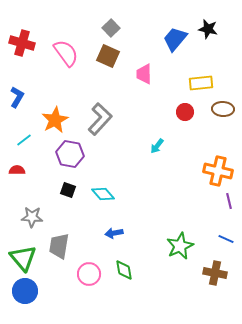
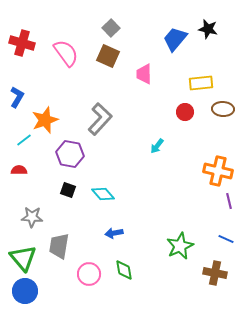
orange star: moved 10 px left; rotated 8 degrees clockwise
red semicircle: moved 2 px right
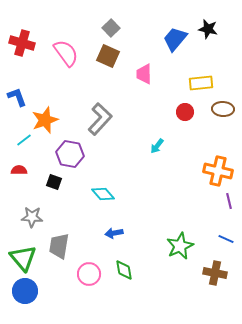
blue L-shape: rotated 50 degrees counterclockwise
black square: moved 14 px left, 8 px up
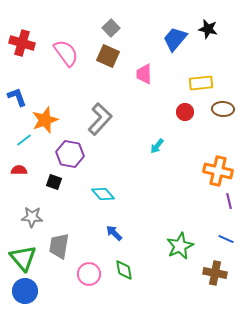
blue arrow: rotated 54 degrees clockwise
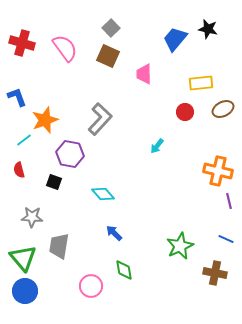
pink semicircle: moved 1 px left, 5 px up
brown ellipse: rotated 30 degrees counterclockwise
red semicircle: rotated 105 degrees counterclockwise
pink circle: moved 2 px right, 12 px down
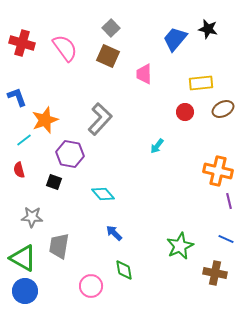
green triangle: rotated 20 degrees counterclockwise
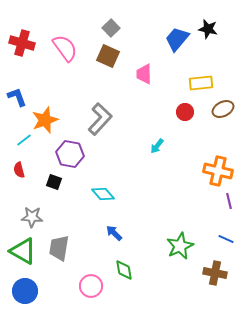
blue trapezoid: moved 2 px right
gray trapezoid: moved 2 px down
green triangle: moved 7 px up
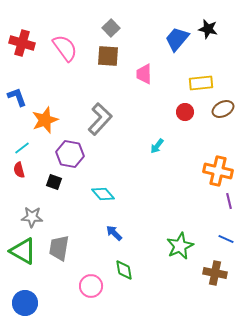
brown square: rotated 20 degrees counterclockwise
cyan line: moved 2 px left, 8 px down
blue circle: moved 12 px down
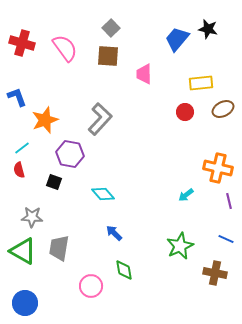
cyan arrow: moved 29 px right, 49 px down; rotated 14 degrees clockwise
orange cross: moved 3 px up
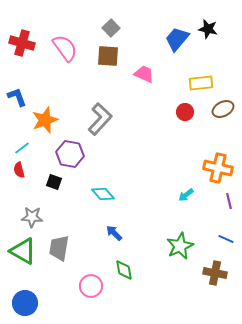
pink trapezoid: rotated 115 degrees clockwise
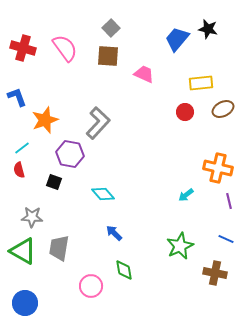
red cross: moved 1 px right, 5 px down
gray L-shape: moved 2 px left, 4 px down
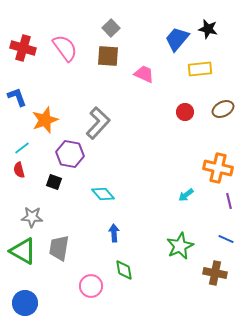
yellow rectangle: moved 1 px left, 14 px up
blue arrow: rotated 42 degrees clockwise
